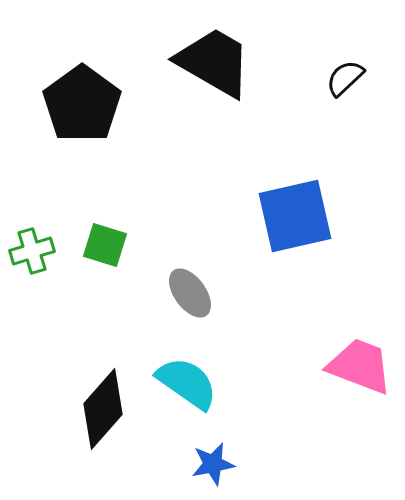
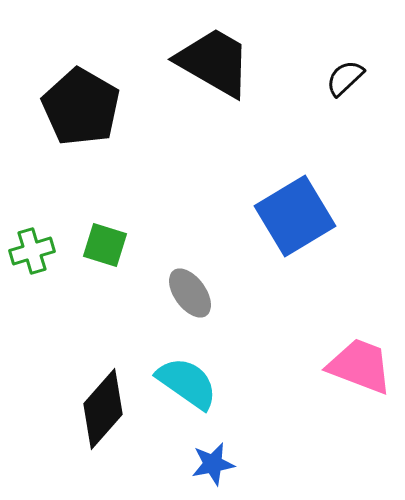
black pentagon: moved 1 px left, 3 px down; rotated 6 degrees counterclockwise
blue square: rotated 18 degrees counterclockwise
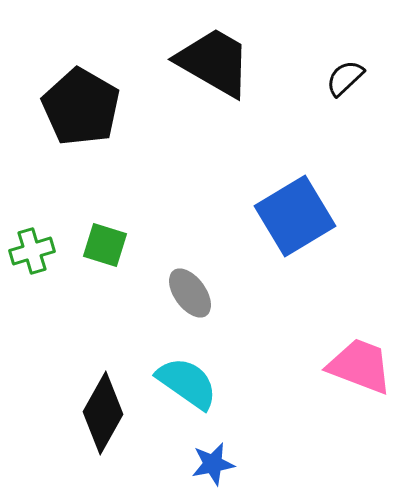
black diamond: moved 4 px down; rotated 12 degrees counterclockwise
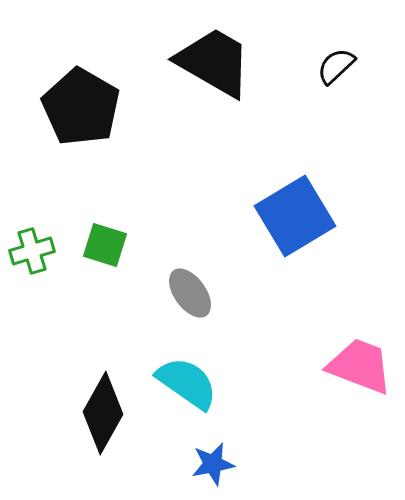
black semicircle: moved 9 px left, 12 px up
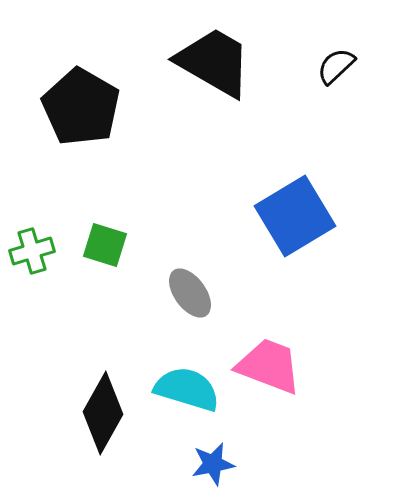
pink trapezoid: moved 91 px left
cyan semicircle: moved 6 px down; rotated 18 degrees counterclockwise
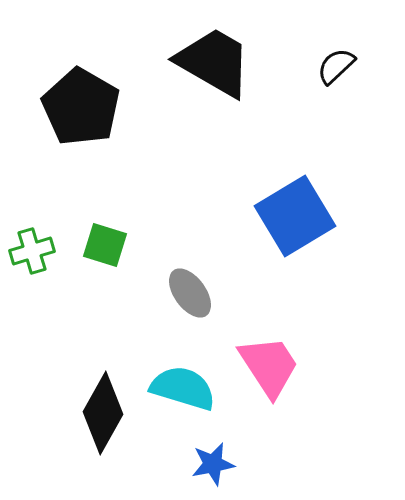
pink trapezoid: rotated 36 degrees clockwise
cyan semicircle: moved 4 px left, 1 px up
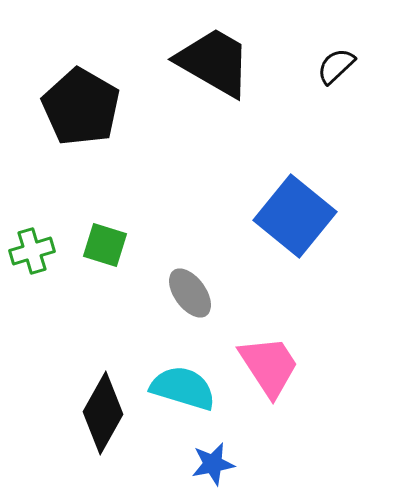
blue square: rotated 20 degrees counterclockwise
